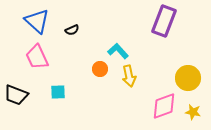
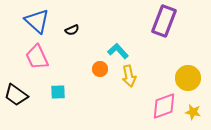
black trapezoid: rotated 15 degrees clockwise
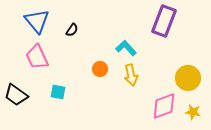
blue triangle: rotated 8 degrees clockwise
black semicircle: rotated 32 degrees counterclockwise
cyan L-shape: moved 8 px right, 3 px up
yellow arrow: moved 2 px right, 1 px up
cyan square: rotated 14 degrees clockwise
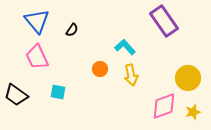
purple rectangle: rotated 56 degrees counterclockwise
cyan L-shape: moved 1 px left, 1 px up
yellow star: rotated 28 degrees counterclockwise
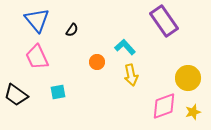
blue triangle: moved 1 px up
orange circle: moved 3 px left, 7 px up
cyan square: rotated 21 degrees counterclockwise
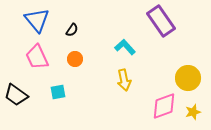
purple rectangle: moved 3 px left
orange circle: moved 22 px left, 3 px up
yellow arrow: moved 7 px left, 5 px down
